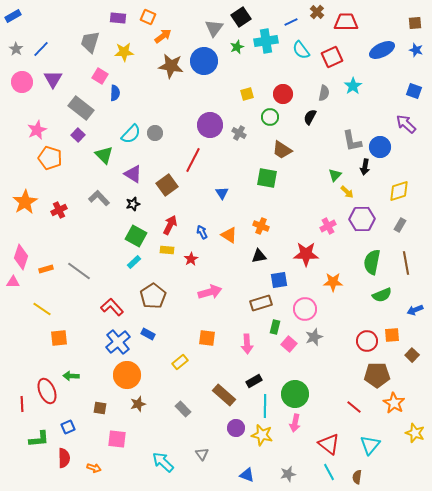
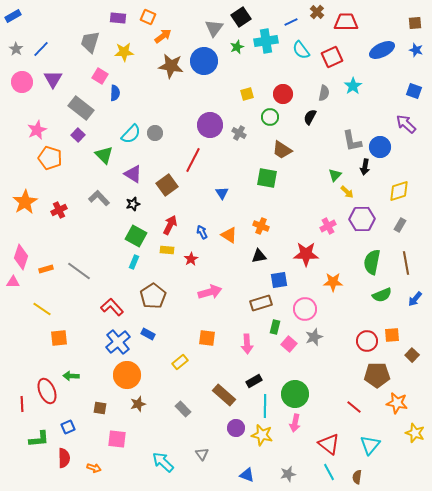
cyan rectangle at (134, 262): rotated 24 degrees counterclockwise
blue arrow at (415, 310): moved 11 px up; rotated 28 degrees counterclockwise
orange star at (394, 403): moved 3 px right; rotated 20 degrees counterclockwise
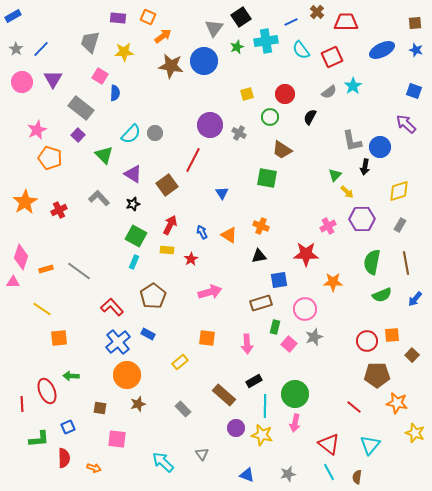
gray semicircle at (324, 93): moved 5 px right, 1 px up; rotated 42 degrees clockwise
red circle at (283, 94): moved 2 px right
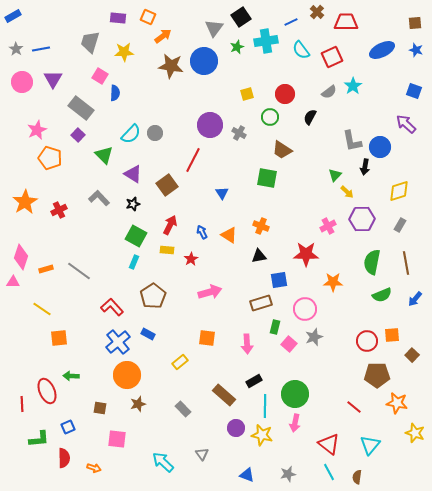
blue line at (41, 49): rotated 36 degrees clockwise
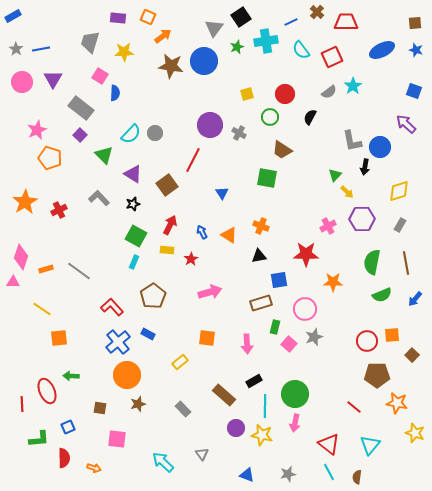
purple square at (78, 135): moved 2 px right
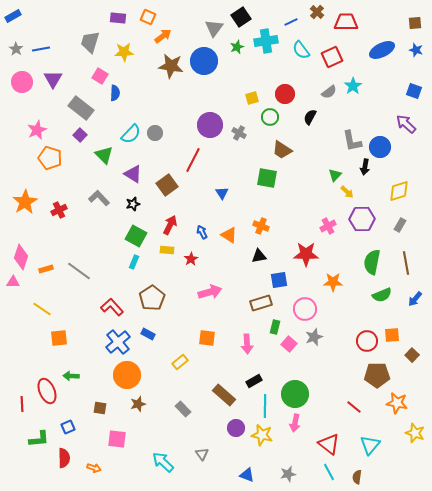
yellow square at (247, 94): moved 5 px right, 4 px down
brown pentagon at (153, 296): moved 1 px left, 2 px down
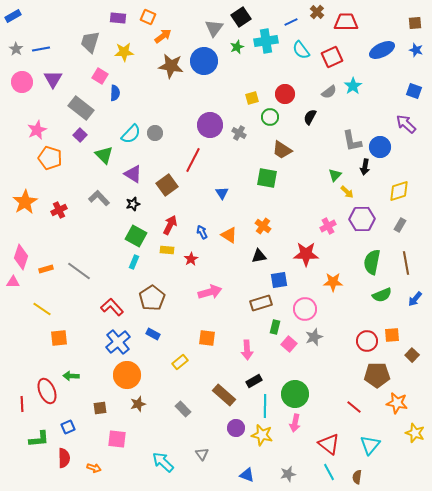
orange cross at (261, 226): moved 2 px right; rotated 14 degrees clockwise
blue rectangle at (148, 334): moved 5 px right
pink arrow at (247, 344): moved 6 px down
brown square at (100, 408): rotated 16 degrees counterclockwise
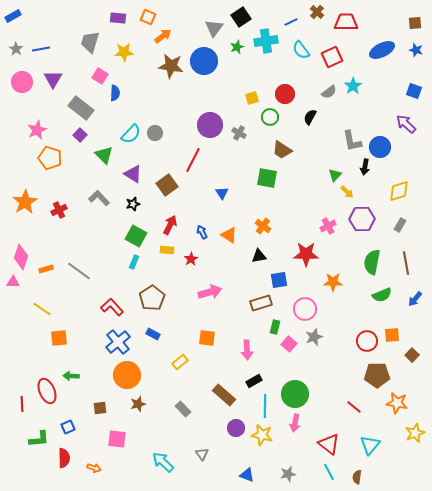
yellow star at (415, 433): rotated 30 degrees clockwise
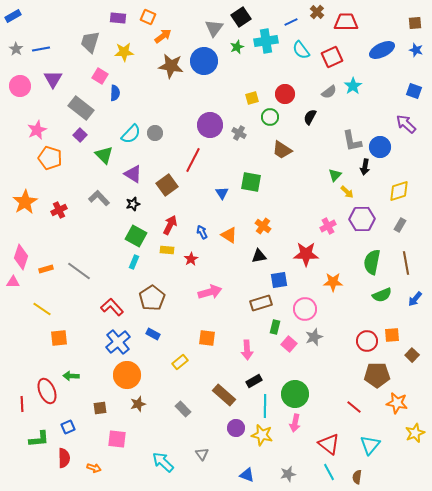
pink circle at (22, 82): moved 2 px left, 4 px down
green square at (267, 178): moved 16 px left, 4 px down
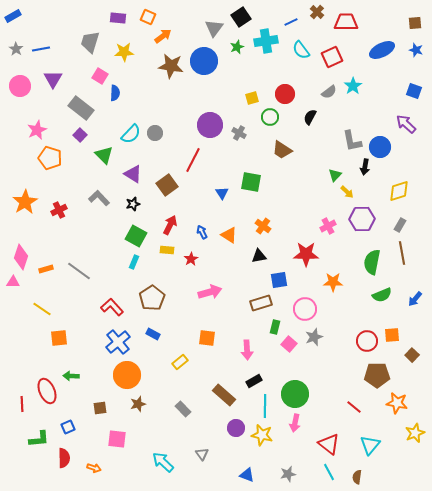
brown line at (406, 263): moved 4 px left, 10 px up
